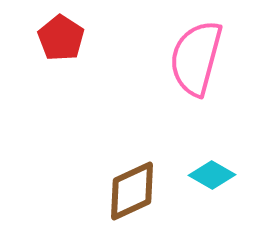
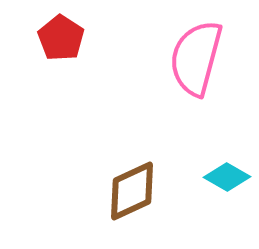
cyan diamond: moved 15 px right, 2 px down
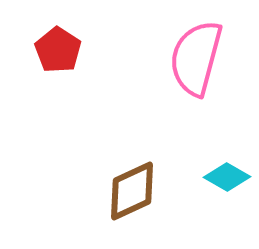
red pentagon: moved 3 px left, 12 px down
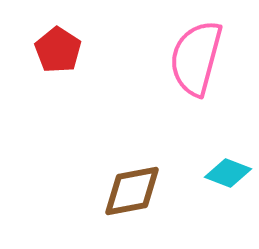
cyan diamond: moved 1 px right, 4 px up; rotated 9 degrees counterclockwise
brown diamond: rotated 14 degrees clockwise
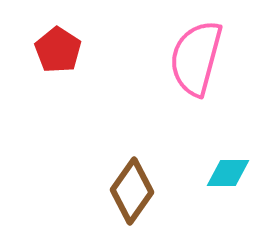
cyan diamond: rotated 21 degrees counterclockwise
brown diamond: rotated 44 degrees counterclockwise
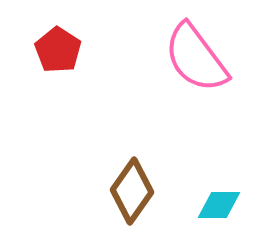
pink semicircle: rotated 52 degrees counterclockwise
cyan diamond: moved 9 px left, 32 px down
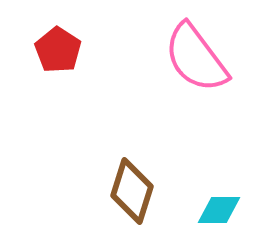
brown diamond: rotated 18 degrees counterclockwise
cyan diamond: moved 5 px down
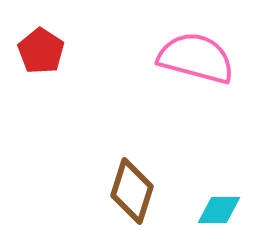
red pentagon: moved 17 px left, 1 px down
pink semicircle: rotated 142 degrees clockwise
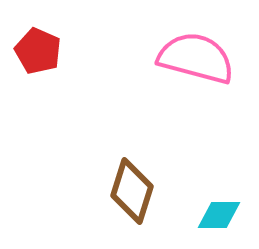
red pentagon: moved 3 px left; rotated 9 degrees counterclockwise
cyan diamond: moved 5 px down
